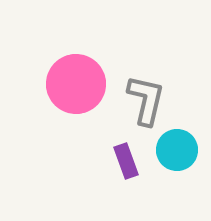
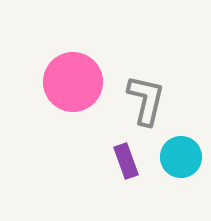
pink circle: moved 3 px left, 2 px up
cyan circle: moved 4 px right, 7 px down
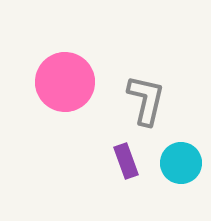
pink circle: moved 8 px left
cyan circle: moved 6 px down
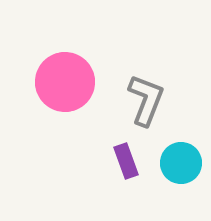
gray L-shape: rotated 8 degrees clockwise
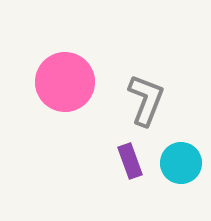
purple rectangle: moved 4 px right
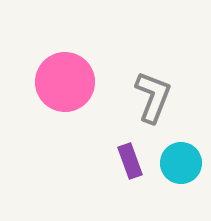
gray L-shape: moved 7 px right, 3 px up
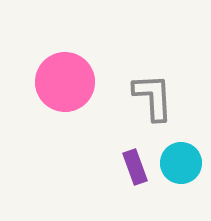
gray L-shape: rotated 24 degrees counterclockwise
purple rectangle: moved 5 px right, 6 px down
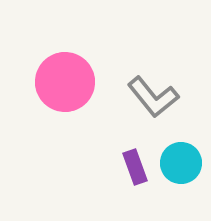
gray L-shape: rotated 144 degrees clockwise
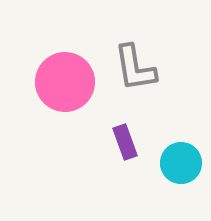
gray L-shape: moved 18 px left, 29 px up; rotated 30 degrees clockwise
purple rectangle: moved 10 px left, 25 px up
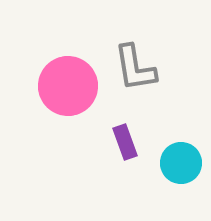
pink circle: moved 3 px right, 4 px down
